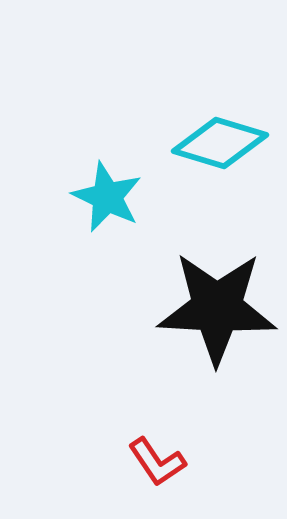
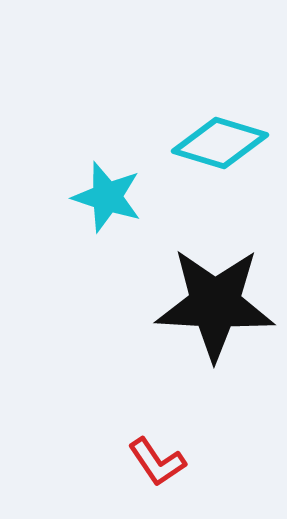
cyan star: rotated 8 degrees counterclockwise
black star: moved 2 px left, 4 px up
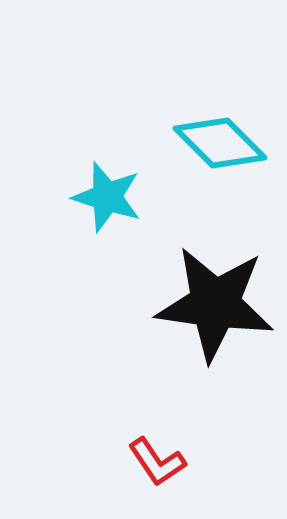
cyan diamond: rotated 28 degrees clockwise
black star: rotated 5 degrees clockwise
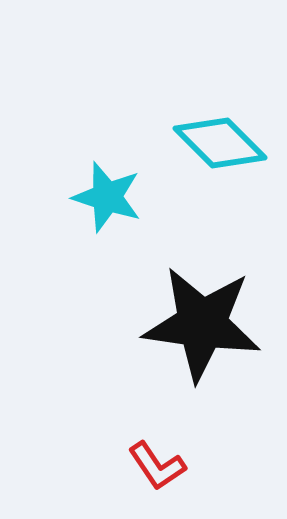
black star: moved 13 px left, 20 px down
red L-shape: moved 4 px down
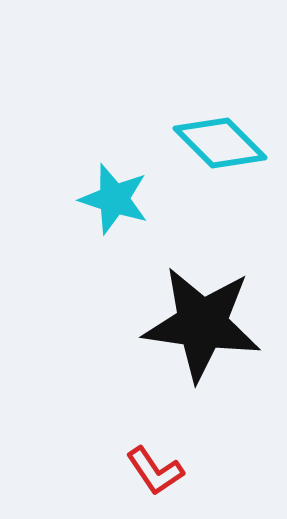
cyan star: moved 7 px right, 2 px down
red L-shape: moved 2 px left, 5 px down
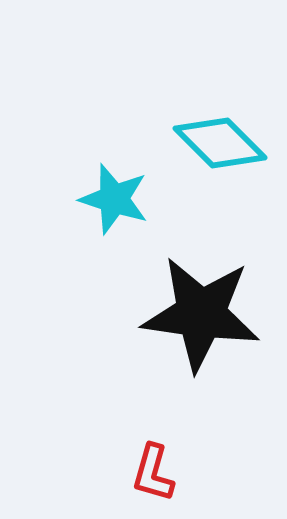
black star: moved 1 px left, 10 px up
red L-shape: moved 2 px left, 2 px down; rotated 50 degrees clockwise
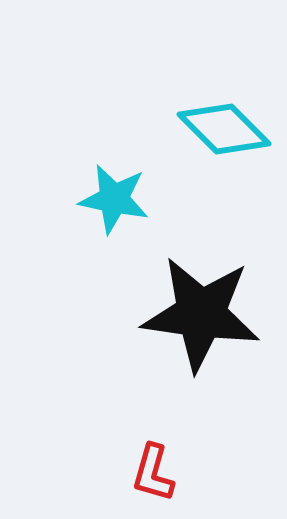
cyan diamond: moved 4 px right, 14 px up
cyan star: rotated 6 degrees counterclockwise
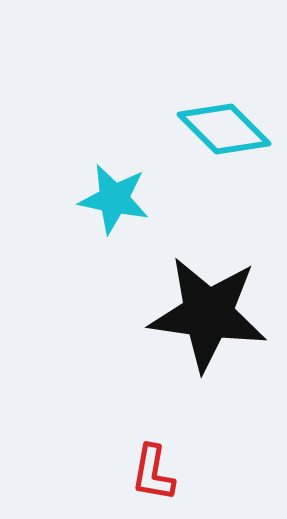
black star: moved 7 px right
red L-shape: rotated 6 degrees counterclockwise
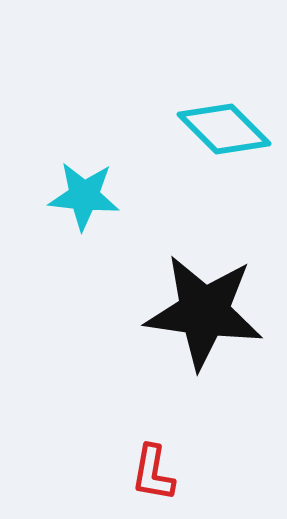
cyan star: moved 30 px left, 3 px up; rotated 6 degrees counterclockwise
black star: moved 4 px left, 2 px up
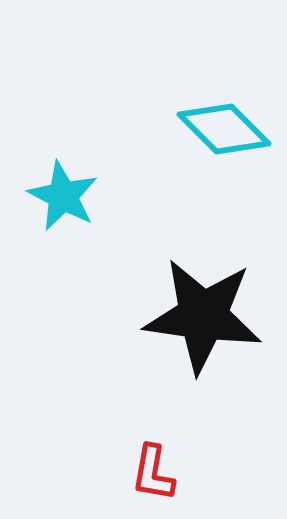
cyan star: moved 21 px left; rotated 22 degrees clockwise
black star: moved 1 px left, 4 px down
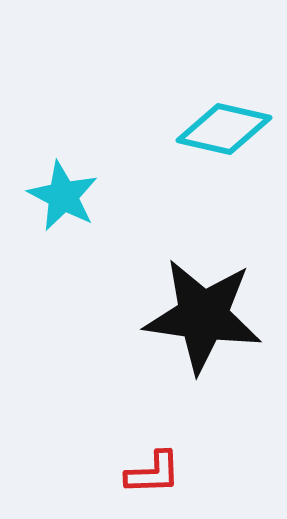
cyan diamond: rotated 32 degrees counterclockwise
red L-shape: rotated 102 degrees counterclockwise
